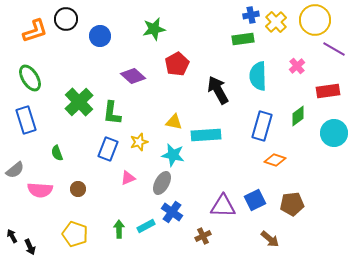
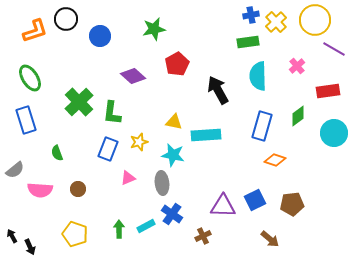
green rectangle at (243, 39): moved 5 px right, 3 px down
gray ellipse at (162, 183): rotated 35 degrees counterclockwise
blue cross at (172, 212): moved 2 px down
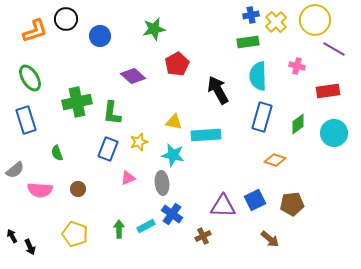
pink cross at (297, 66): rotated 35 degrees counterclockwise
green cross at (79, 102): moved 2 px left; rotated 32 degrees clockwise
green diamond at (298, 116): moved 8 px down
blue rectangle at (262, 126): moved 9 px up
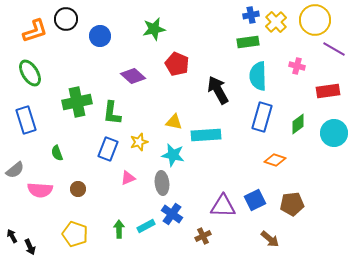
red pentagon at (177, 64): rotated 20 degrees counterclockwise
green ellipse at (30, 78): moved 5 px up
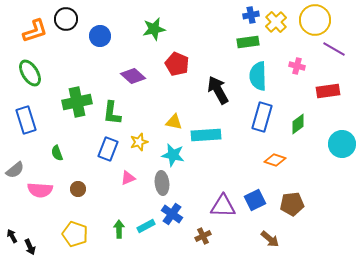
cyan circle at (334, 133): moved 8 px right, 11 px down
